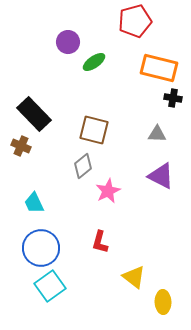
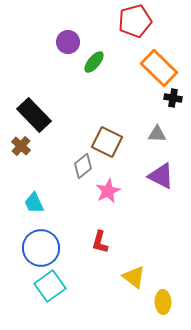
green ellipse: rotated 15 degrees counterclockwise
orange rectangle: rotated 30 degrees clockwise
black rectangle: moved 1 px down
brown square: moved 13 px right, 12 px down; rotated 12 degrees clockwise
brown cross: rotated 18 degrees clockwise
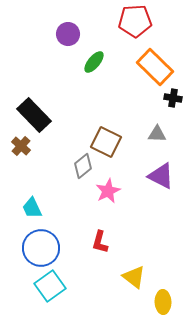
red pentagon: rotated 12 degrees clockwise
purple circle: moved 8 px up
orange rectangle: moved 4 px left, 1 px up
brown square: moved 1 px left
cyan trapezoid: moved 2 px left, 5 px down
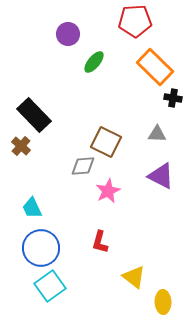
gray diamond: rotated 35 degrees clockwise
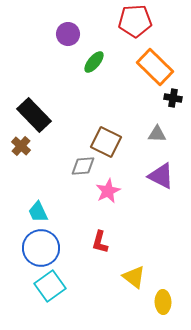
cyan trapezoid: moved 6 px right, 4 px down
